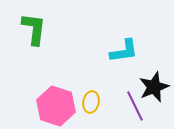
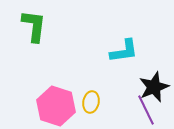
green L-shape: moved 3 px up
purple line: moved 11 px right, 4 px down
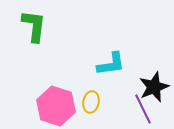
cyan L-shape: moved 13 px left, 13 px down
purple line: moved 3 px left, 1 px up
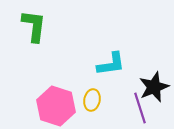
yellow ellipse: moved 1 px right, 2 px up
purple line: moved 3 px left, 1 px up; rotated 8 degrees clockwise
